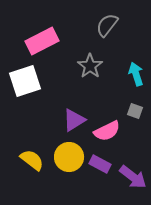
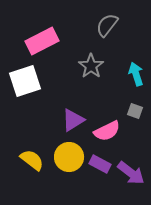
gray star: moved 1 px right
purple triangle: moved 1 px left
purple arrow: moved 2 px left, 4 px up
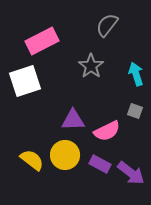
purple triangle: rotated 30 degrees clockwise
yellow circle: moved 4 px left, 2 px up
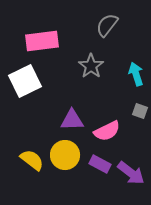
pink rectangle: rotated 20 degrees clockwise
white square: rotated 8 degrees counterclockwise
gray square: moved 5 px right
purple triangle: moved 1 px left
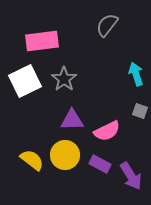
gray star: moved 27 px left, 13 px down
purple arrow: moved 3 px down; rotated 20 degrees clockwise
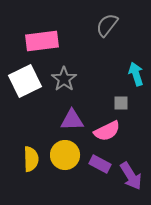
gray square: moved 19 px left, 8 px up; rotated 21 degrees counterclockwise
yellow semicircle: moved 1 px left, 1 px up; rotated 50 degrees clockwise
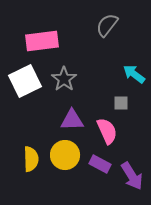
cyan arrow: moved 2 px left; rotated 35 degrees counterclockwise
pink semicircle: rotated 88 degrees counterclockwise
purple arrow: moved 1 px right
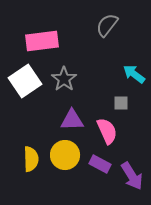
white square: rotated 8 degrees counterclockwise
